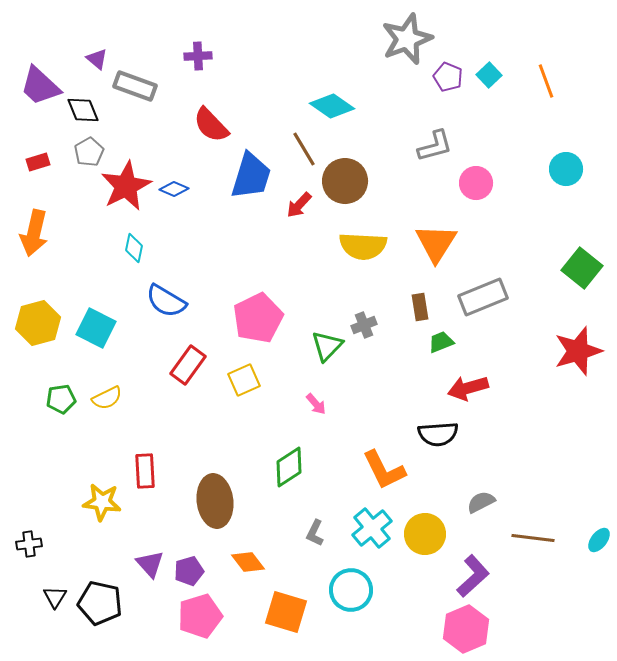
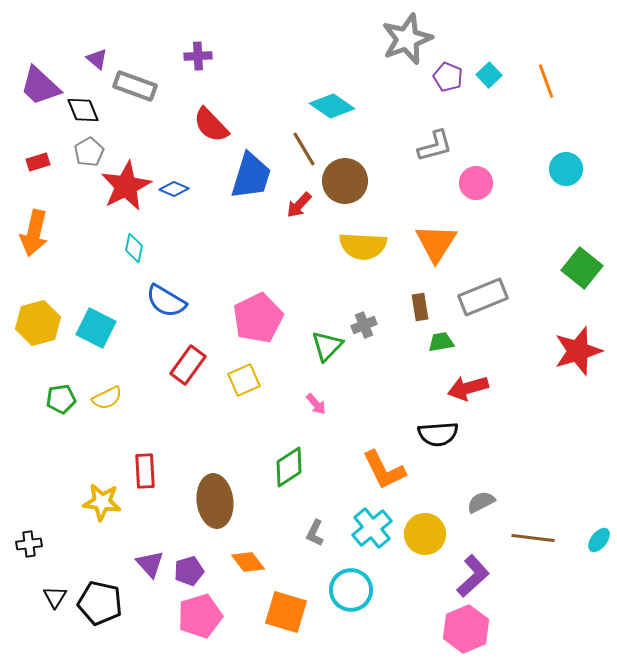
green trapezoid at (441, 342): rotated 12 degrees clockwise
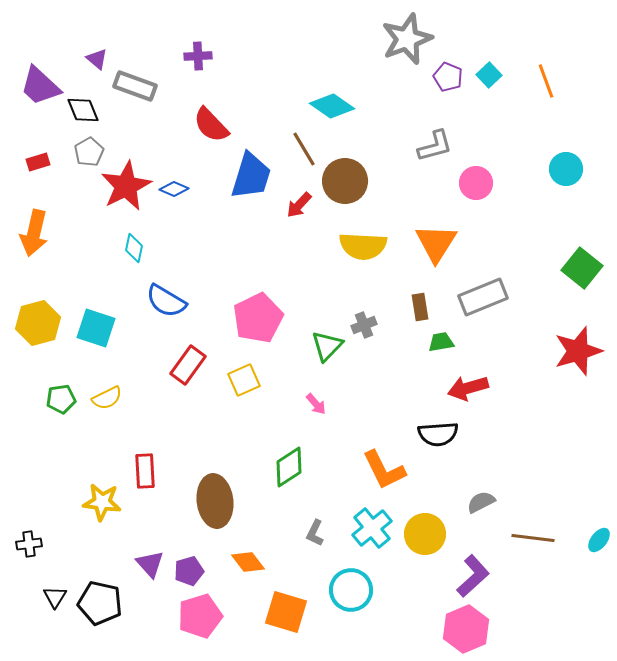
cyan square at (96, 328): rotated 9 degrees counterclockwise
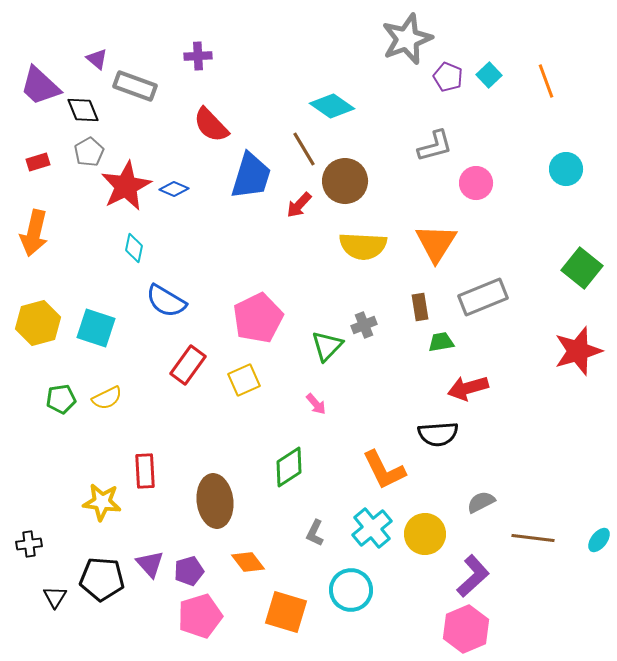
black pentagon at (100, 603): moved 2 px right, 24 px up; rotated 9 degrees counterclockwise
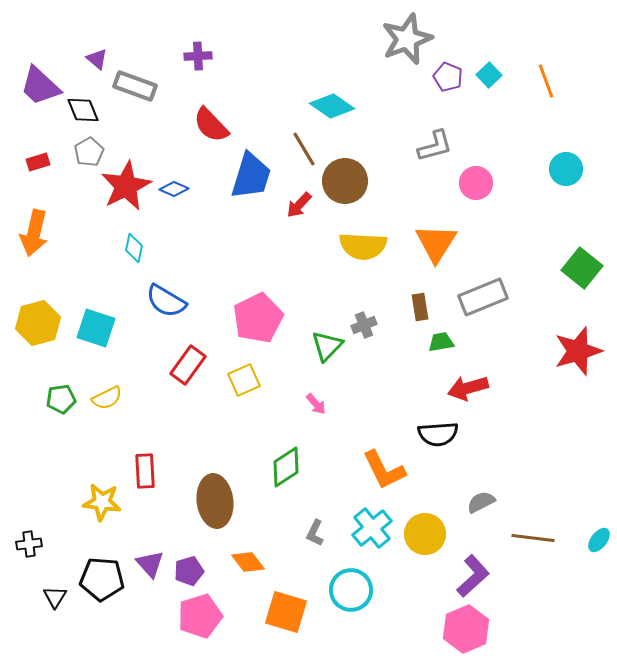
green diamond at (289, 467): moved 3 px left
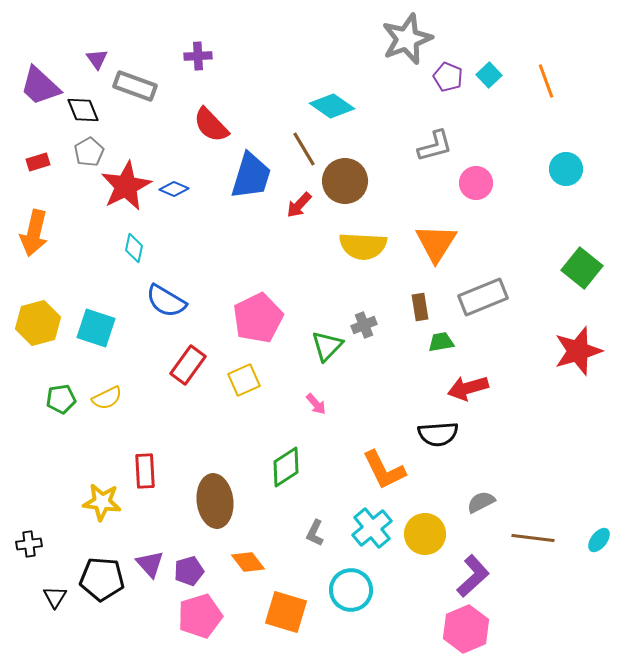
purple triangle at (97, 59): rotated 15 degrees clockwise
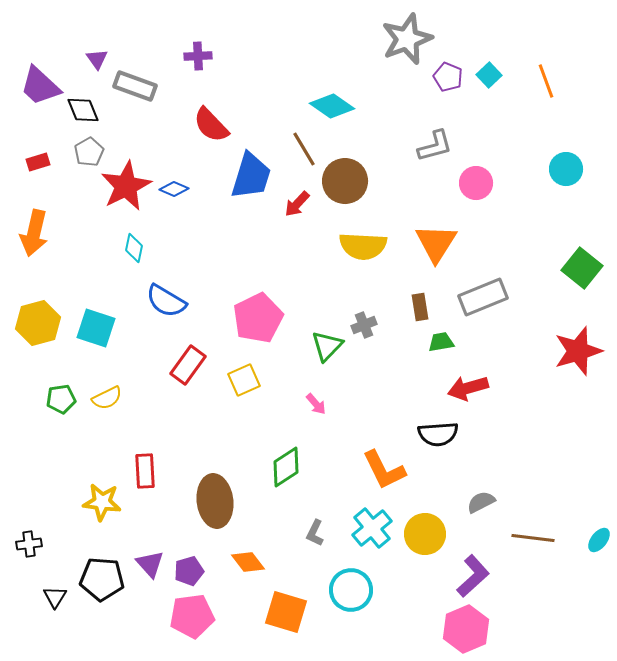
red arrow at (299, 205): moved 2 px left, 1 px up
pink pentagon at (200, 616): moved 8 px left; rotated 9 degrees clockwise
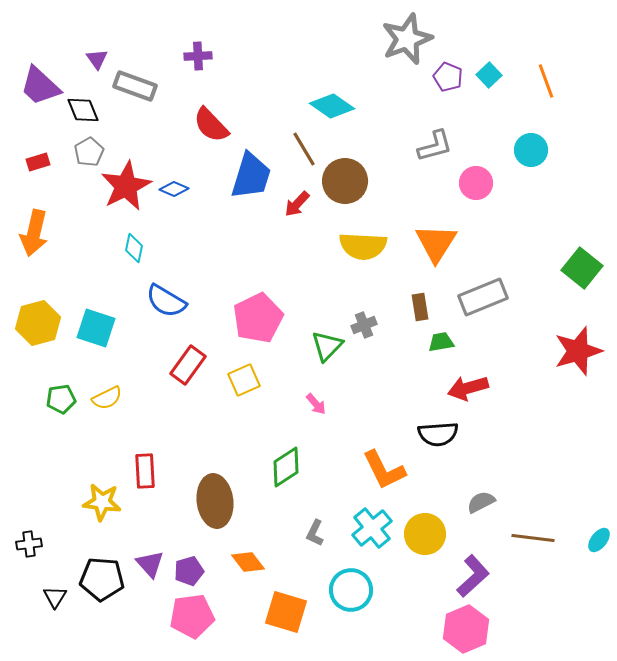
cyan circle at (566, 169): moved 35 px left, 19 px up
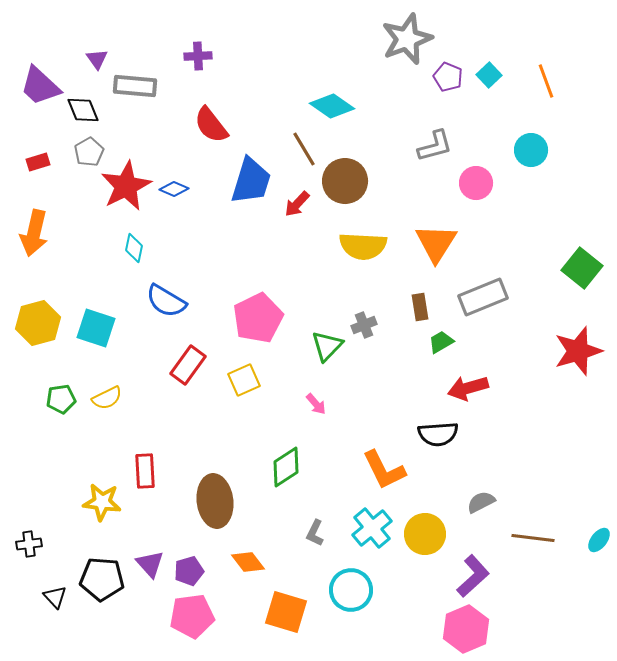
gray rectangle at (135, 86): rotated 15 degrees counterclockwise
red semicircle at (211, 125): rotated 6 degrees clockwise
blue trapezoid at (251, 176): moved 5 px down
green trapezoid at (441, 342): rotated 20 degrees counterclockwise
black triangle at (55, 597): rotated 15 degrees counterclockwise
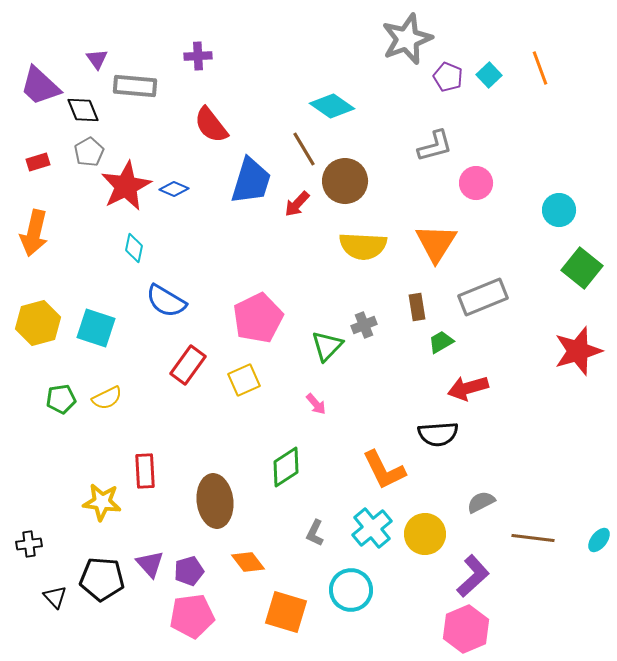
orange line at (546, 81): moved 6 px left, 13 px up
cyan circle at (531, 150): moved 28 px right, 60 px down
brown rectangle at (420, 307): moved 3 px left
